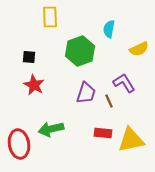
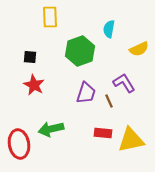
black square: moved 1 px right
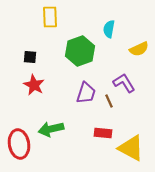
yellow triangle: moved 8 px down; rotated 40 degrees clockwise
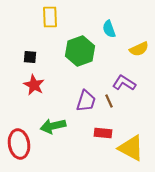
cyan semicircle: rotated 30 degrees counterclockwise
purple L-shape: rotated 25 degrees counterclockwise
purple trapezoid: moved 8 px down
green arrow: moved 2 px right, 3 px up
